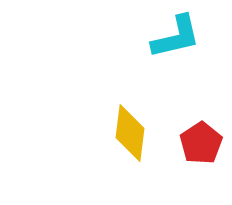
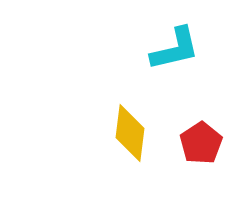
cyan L-shape: moved 1 px left, 12 px down
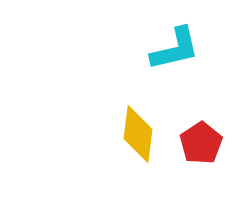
yellow diamond: moved 8 px right, 1 px down
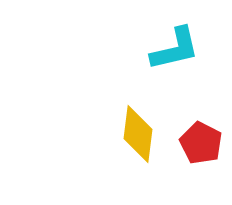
red pentagon: rotated 12 degrees counterclockwise
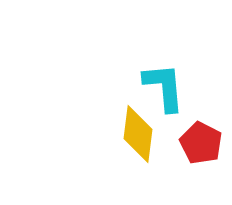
cyan L-shape: moved 11 px left, 38 px down; rotated 82 degrees counterclockwise
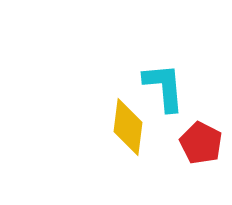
yellow diamond: moved 10 px left, 7 px up
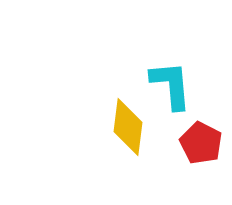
cyan L-shape: moved 7 px right, 2 px up
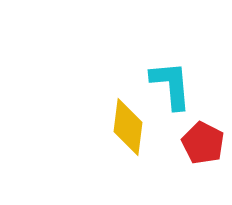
red pentagon: moved 2 px right
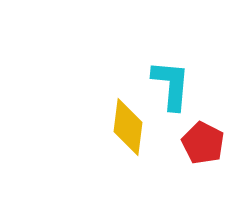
cyan L-shape: rotated 10 degrees clockwise
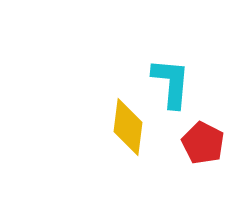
cyan L-shape: moved 2 px up
